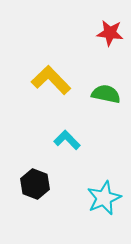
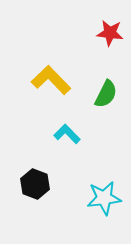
green semicircle: rotated 104 degrees clockwise
cyan L-shape: moved 6 px up
cyan star: rotated 16 degrees clockwise
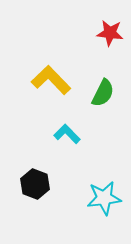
green semicircle: moved 3 px left, 1 px up
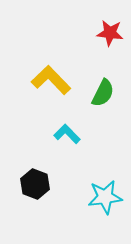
cyan star: moved 1 px right, 1 px up
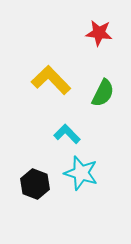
red star: moved 11 px left
cyan star: moved 24 px left, 24 px up; rotated 24 degrees clockwise
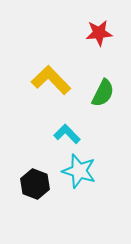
red star: rotated 12 degrees counterclockwise
cyan star: moved 2 px left, 2 px up
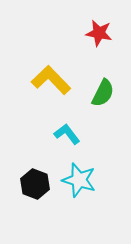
red star: rotated 16 degrees clockwise
cyan L-shape: rotated 8 degrees clockwise
cyan star: moved 9 px down
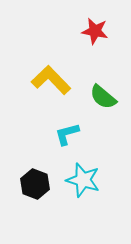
red star: moved 4 px left, 2 px up
green semicircle: moved 4 px down; rotated 104 degrees clockwise
cyan L-shape: rotated 68 degrees counterclockwise
cyan star: moved 4 px right
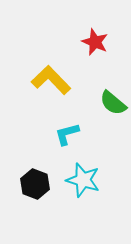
red star: moved 11 px down; rotated 12 degrees clockwise
green semicircle: moved 10 px right, 6 px down
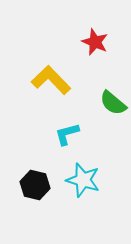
black hexagon: moved 1 px down; rotated 8 degrees counterclockwise
